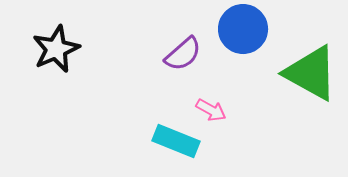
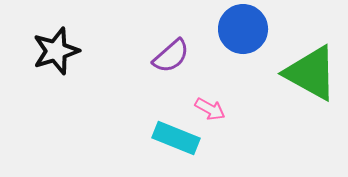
black star: moved 2 px down; rotated 6 degrees clockwise
purple semicircle: moved 12 px left, 2 px down
pink arrow: moved 1 px left, 1 px up
cyan rectangle: moved 3 px up
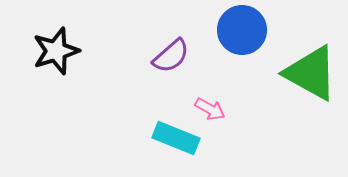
blue circle: moved 1 px left, 1 px down
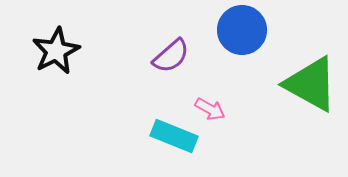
black star: rotated 9 degrees counterclockwise
green triangle: moved 11 px down
cyan rectangle: moved 2 px left, 2 px up
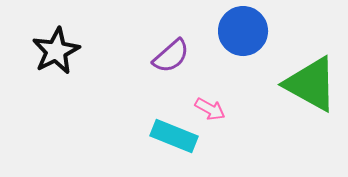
blue circle: moved 1 px right, 1 px down
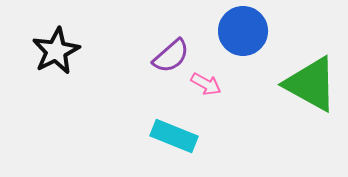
pink arrow: moved 4 px left, 25 px up
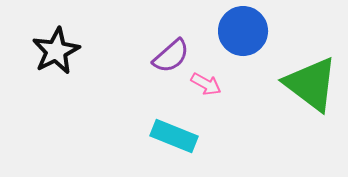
green triangle: rotated 8 degrees clockwise
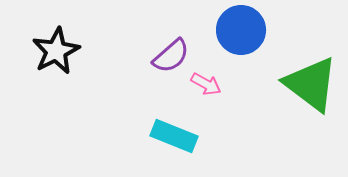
blue circle: moved 2 px left, 1 px up
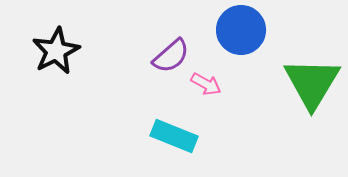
green triangle: moved 1 px right, 1 px up; rotated 24 degrees clockwise
